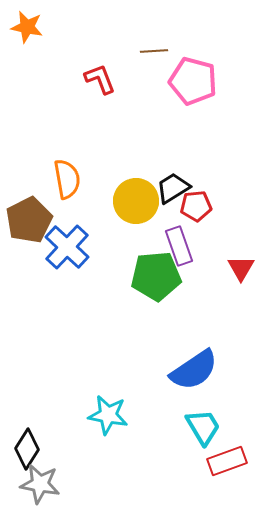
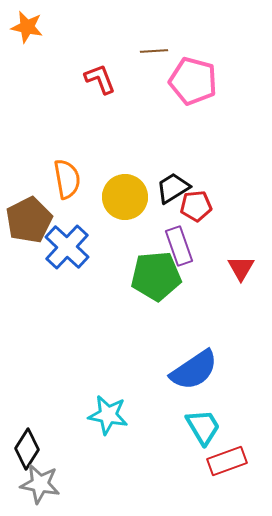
yellow circle: moved 11 px left, 4 px up
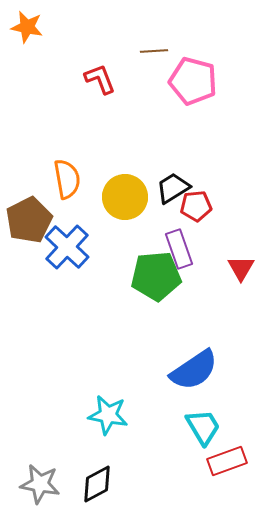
purple rectangle: moved 3 px down
black diamond: moved 70 px right, 35 px down; rotated 30 degrees clockwise
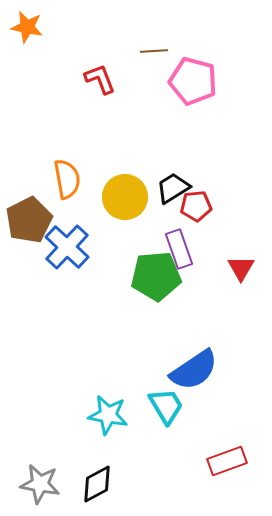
cyan trapezoid: moved 37 px left, 21 px up
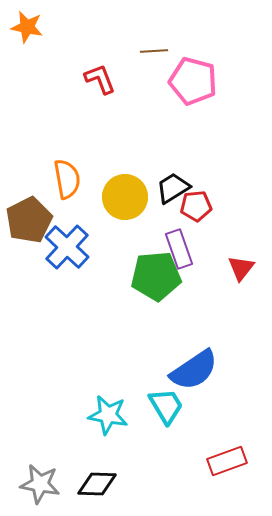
red triangle: rotated 8 degrees clockwise
black diamond: rotated 30 degrees clockwise
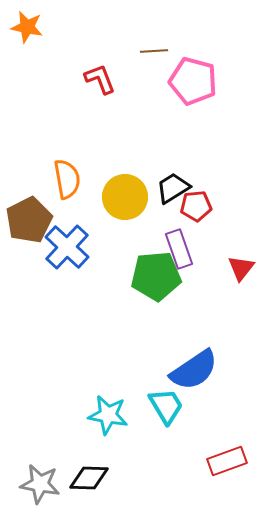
black diamond: moved 8 px left, 6 px up
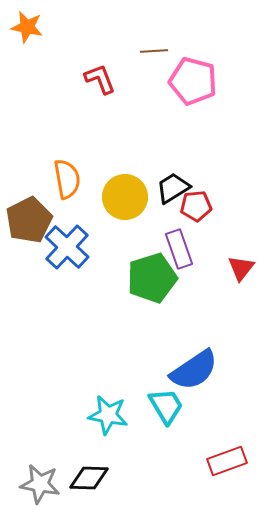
green pentagon: moved 4 px left, 2 px down; rotated 12 degrees counterclockwise
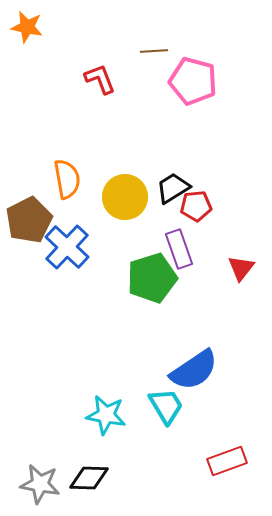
cyan star: moved 2 px left
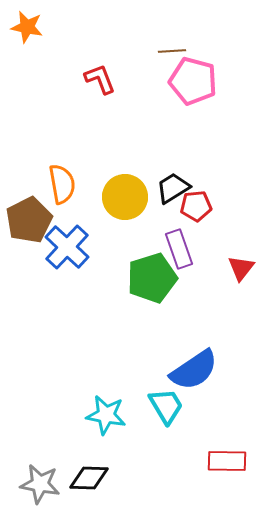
brown line: moved 18 px right
orange semicircle: moved 5 px left, 5 px down
red rectangle: rotated 21 degrees clockwise
